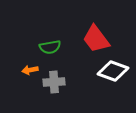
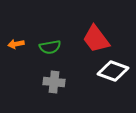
orange arrow: moved 14 px left, 26 px up
gray cross: rotated 10 degrees clockwise
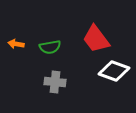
orange arrow: rotated 21 degrees clockwise
white diamond: moved 1 px right
gray cross: moved 1 px right
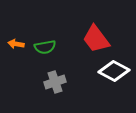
green semicircle: moved 5 px left
white diamond: rotated 8 degrees clockwise
gray cross: rotated 25 degrees counterclockwise
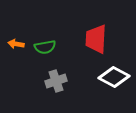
red trapezoid: rotated 40 degrees clockwise
white diamond: moved 6 px down
gray cross: moved 1 px right, 1 px up
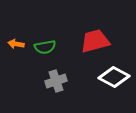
red trapezoid: moved 1 px left, 2 px down; rotated 72 degrees clockwise
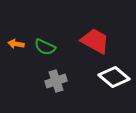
red trapezoid: rotated 44 degrees clockwise
green semicircle: rotated 35 degrees clockwise
white diamond: rotated 12 degrees clockwise
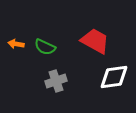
white diamond: rotated 48 degrees counterclockwise
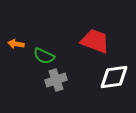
red trapezoid: rotated 8 degrees counterclockwise
green semicircle: moved 1 px left, 9 px down
gray cross: moved 1 px up
